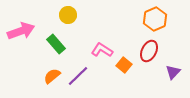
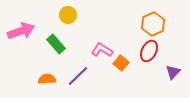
orange hexagon: moved 2 px left, 5 px down
orange square: moved 3 px left, 2 px up
orange semicircle: moved 5 px left, 3 px down; rotated 36 degrees clockwise
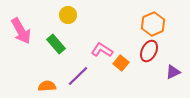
pink arrow: rotated 80 degrees clockwise
purple triangle: rotated 21 degrees clockwise
orange semicircle: moved 7 px down
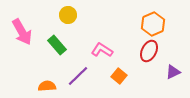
pink arrow: moved 1 px right, 1 px down
green rectangle: moved 1 px right, 1 px down
orange square: moved 2 px left, 13 px down
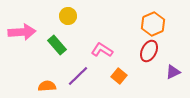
yellow circle: moved 1 px down
pink arrow: rotated 64 degrees counterclockwise
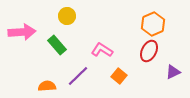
yellow circle: moved 1 px left
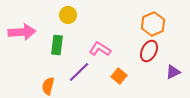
yellow circle: moved 1 px right, 1 px up
green rectangle: rotated 48 degrees clockwise
pink L-shape: moved 2 px left, 1 px up
purple line: moved 1 px right, 4 px up
orange semicircle: moved 1 px right; rotated 72 degrees counterclockwise
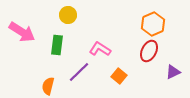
pink arrow: rotated 36 degrees clockwise
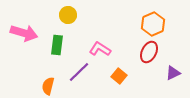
pink arrow: moved 2 px right, 1 px down; rotated 16 degrees counterclockwise
red ellipse: moved 1 px down
purple triangle: moved 1 px down
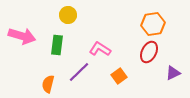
orange hexagon: rotated 15 degrees clockwise
pink arrow: moved 2 px left, 3 px down
orange square: rotated 14 degrees clockwise
orange semicircle: moved 2 px up
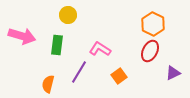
orange hexagon: rotated 25 degrees counterclockwise
red ellipse: moved 1 px right, 1 px up
purple line: rotated 15 degrees counterclockwise
